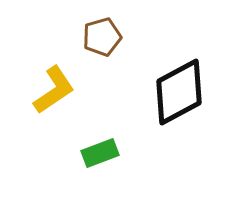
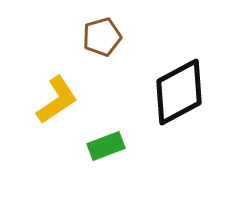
yellow L-shape: moved 3 px right, 10 px down
green rectangle: moved 6 px right, 7 px up
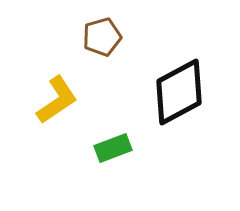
green rectangle: moved 7 px right, 2 px down
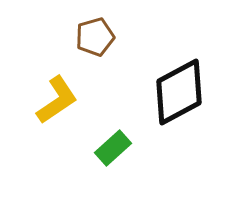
brown pentagon: moved 7 px left
green rectangle: rotated 21 degrees counterclockwise
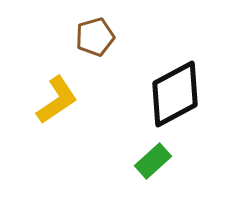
black diamond: moved 4 px left, 2 px down
green rectangle: moved 40 px right, 13 px down
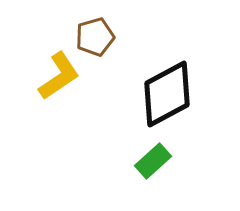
black diamond: moved 8 px left
yellow L-shape: moved 2 px right, 24 px up
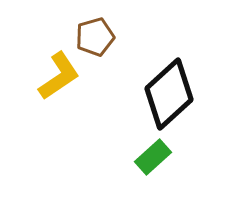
black diamond: moved 2 px right; rotated 14 degrees counterclockwise
green rectangle: moved 4 px up
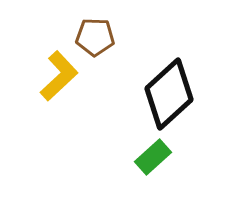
brown pentagon: rotated 18 degrees clockwise
yellow L-shape: rotated 9 degrees counterclockwise
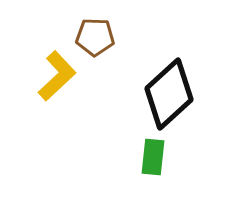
yellow L-shape: moved 2 px left
green rectangle: rotated 42 degrees counterclockwise
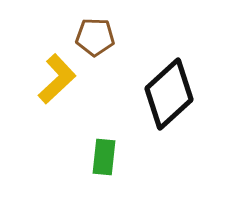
yellow L-shape: moved 3 px down
green rectangle: moved 49 px left
